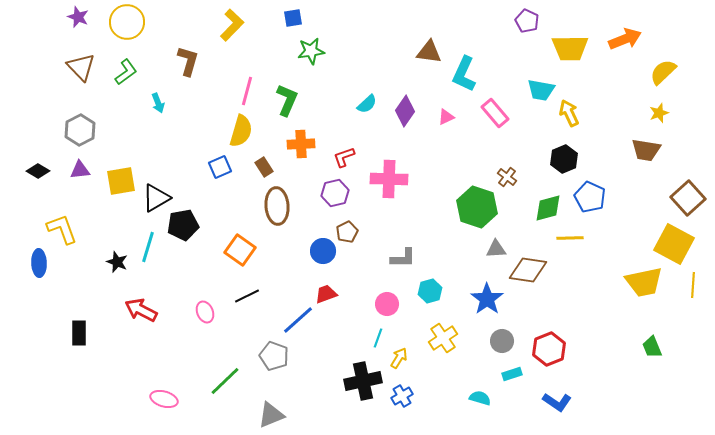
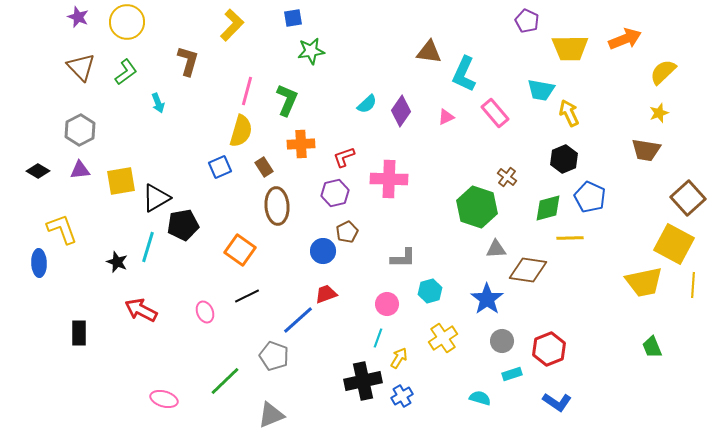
purple diamond at (405, 111): moved 4 px left
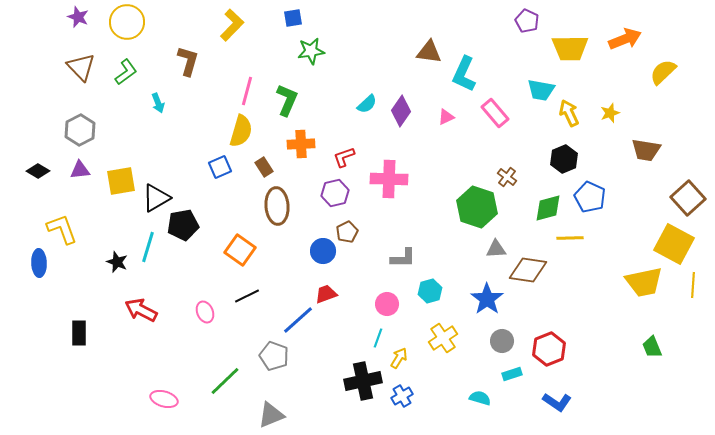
yellow star at (659, 113): moved 49 px left
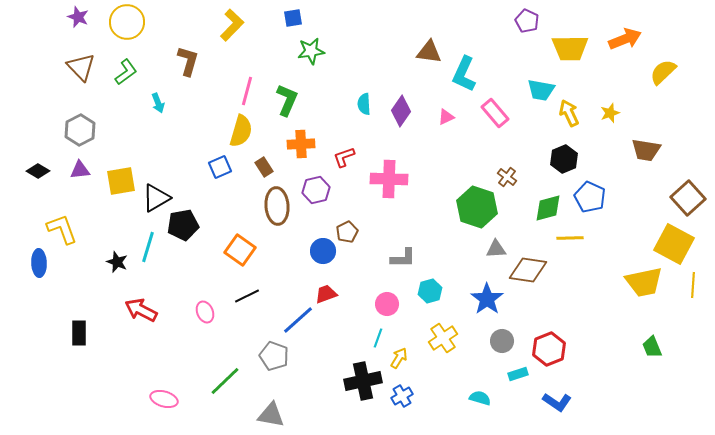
cyan semicircle at (367, 104): moved 3 px left; rotated 130 degrees clockwise
purple hexagon at (335, 193): moved 19 px left, 3 px up
cyan rectangle at (512, 374): moved 6 px right
gray triangle at (271, 415): rotated 32 degrees clockwise
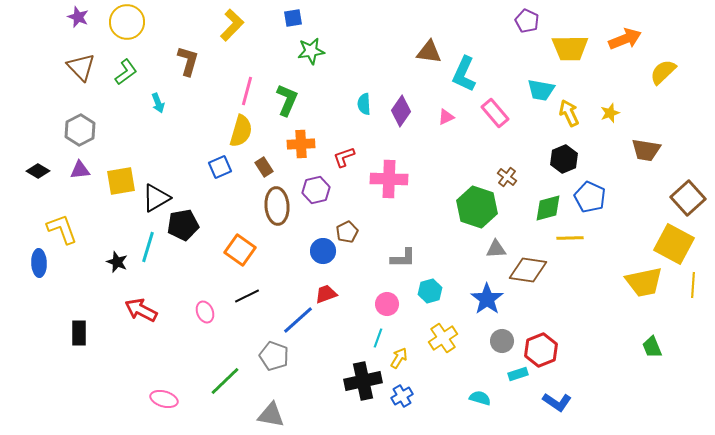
red hexagon at (549, 349): moved 8 px left, 1 px down
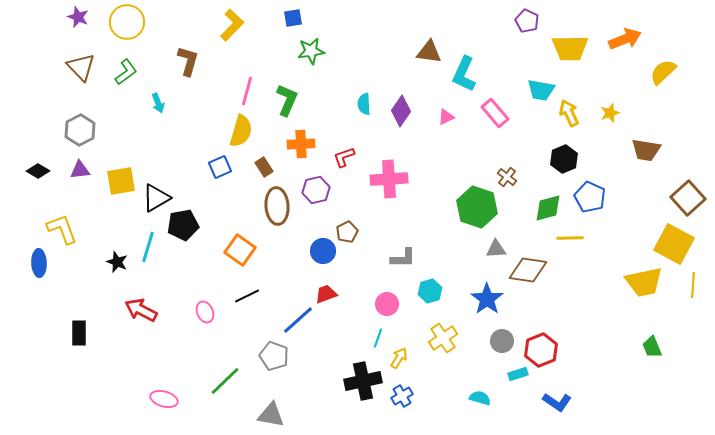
pink cross at (389, 179): rotated 6 degrees counterclockwise
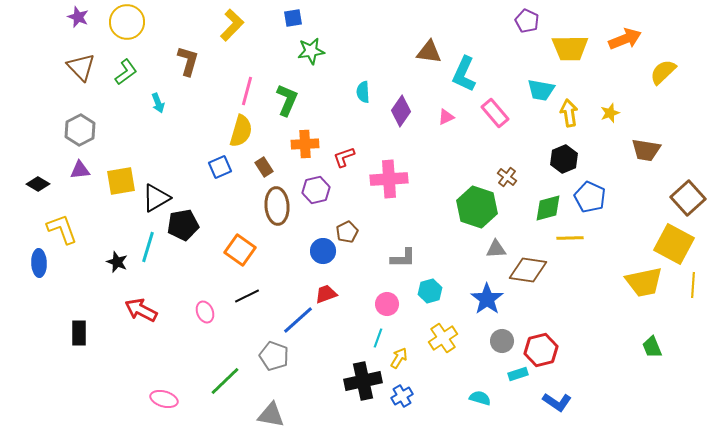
cyan semicircle at (364, 104): moved 1 px left, 12 px up
yellow arrow at (569, 113): rotated 16 degrees clockwise
orange cross at (301, 144): moved 4 px right
black diamond at (38, 171): moved 13 px down
red hexagon at (541, 350): rotated 8 degrees clockwise
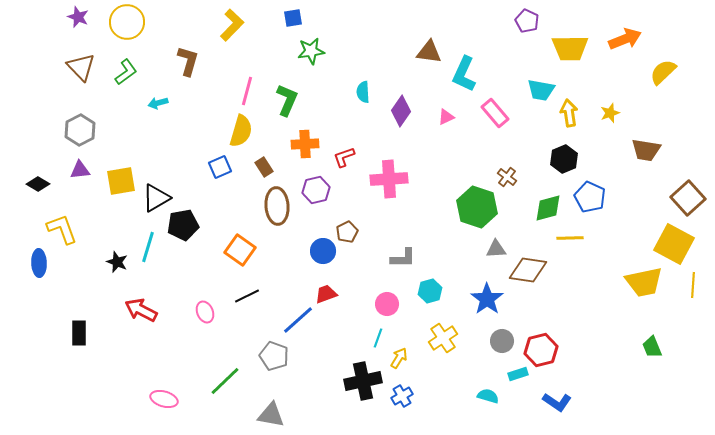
cyan arrow at (158, 103): rotated 96 degrees clockwise
cyan semicircle at (480, 398): moved 8 px right, 2 px up
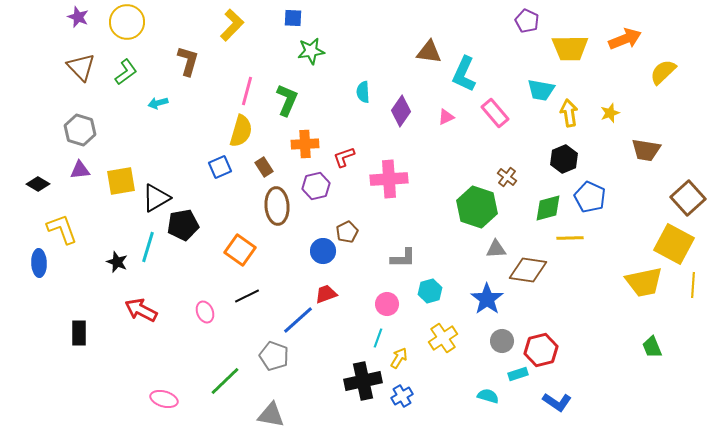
blue square at (293, 18): rotated 12 degrees clockwise
gray hexagon at (80, 130): rotated 16 degrees counterclockwise
purple hexagon at (316, 190): moved 4 px up
